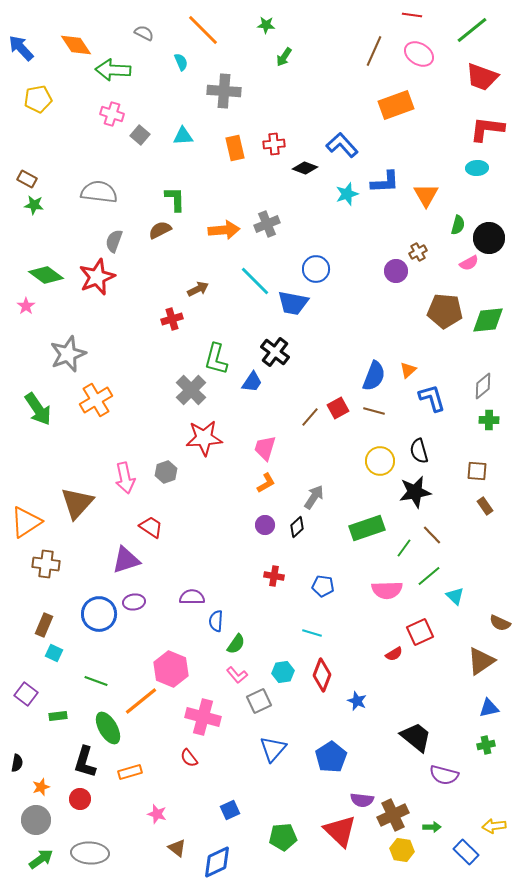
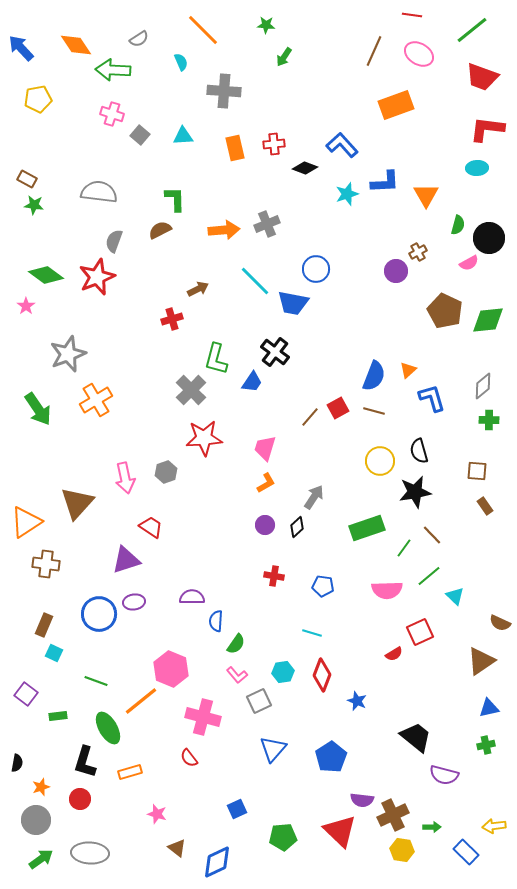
gray semicircle at (144, 33): moved 5 px left, 6 px down; rotated 120 degrees clockwise
brown pentagon at (445, 311): rotated 20 degrees clockwise
blue square at (230, 810): moved 7 px right, 1 px up
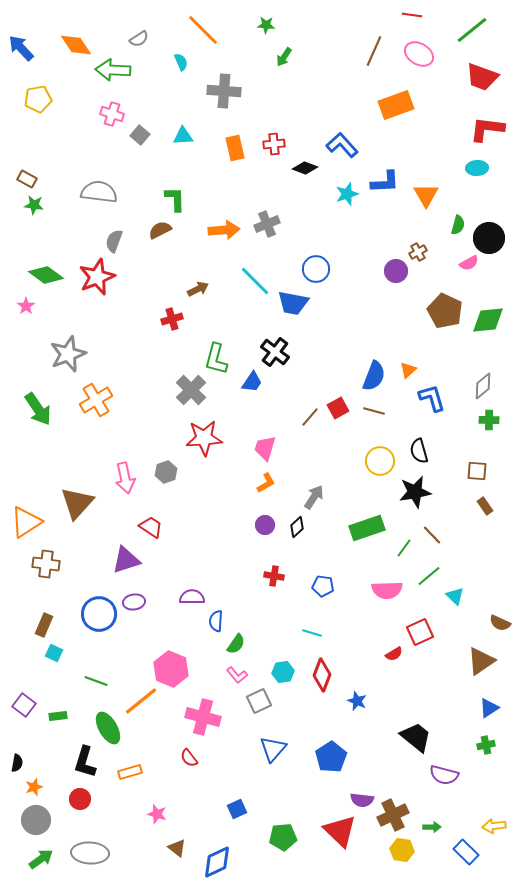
purple square at (26, 694): moved 2 px left, 11 px down
blue triangle at (489, 708): rotated 20 degrees counterclockwise
orange star at (41, 787): moved 7 px left
